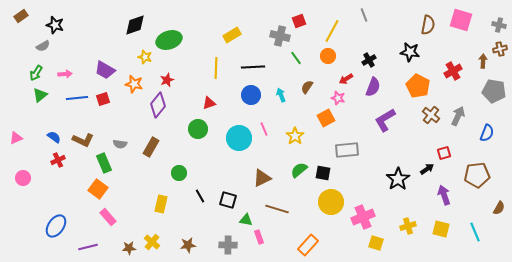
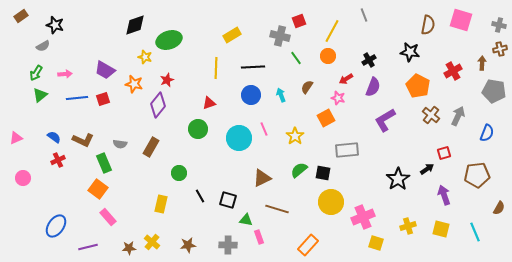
brown arrow at (483, 61): moved 1 px left, 2 px down
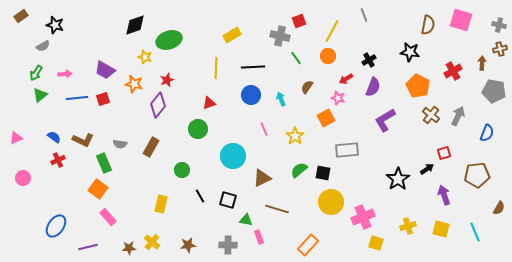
cyan arrow at (281, 95): moved 4 px down
cyan circle at (239, 138): moved 6 px left, 18 px down
green circle at (179, 173): moved 3 px right, 3 px up
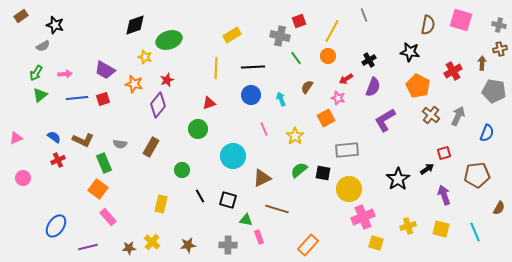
yellow circle at (331, 202): moved 18 px right, 13 px up
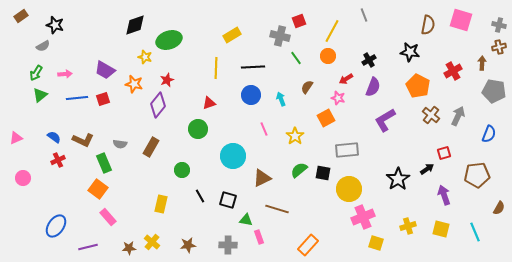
brown cross at (500, 49): moved 1 px left, 2 px up
blue semicircle at (487, 133): moved 2 px right, 1 px down
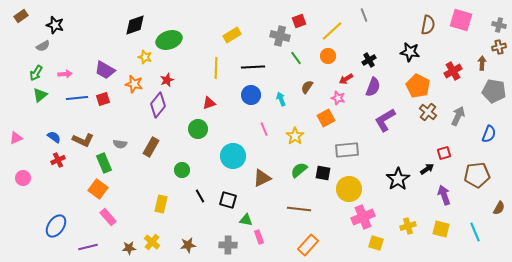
yellow line at (332, 31): rotated 20 degrees clockwise
brown cross at (431, 115): moved 3 px left, 3 px up
brown line at (277, 209): moved 22 px right; rotated 10 degrees counterclockwise
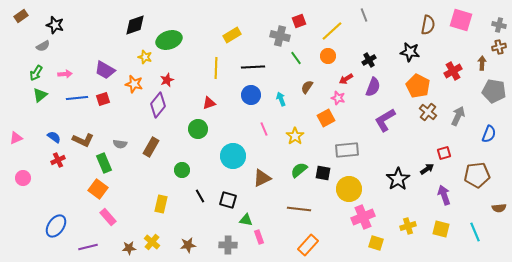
brown semicircle at (499, 208): rotated 56 degrees clockwise
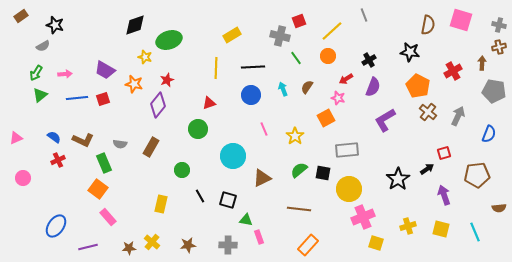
cyan arrow at (281, 99): moved 2 px right, 10 px up
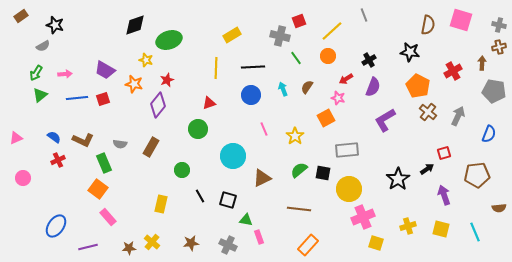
yellow star at (145, 57): moved 1 px right, 3 px down
brown star at (188, 245): moved 3 px right, 2 px up
gray cross at (228, 245): rotated 24 degrees clockwise
